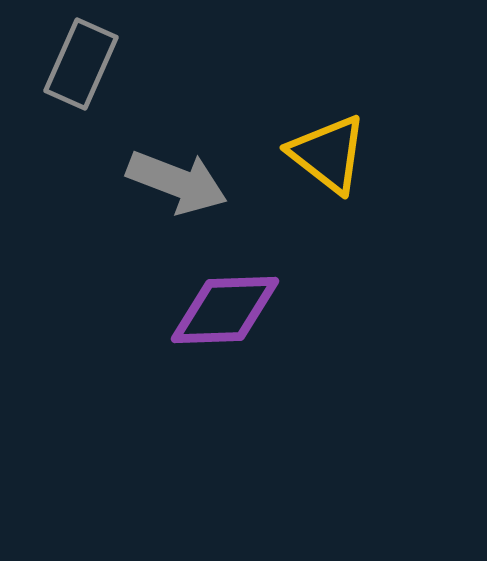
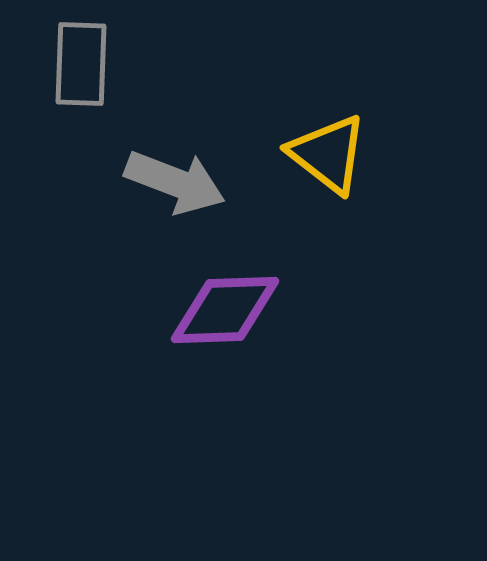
gray rectangle: rotated 22 degrees counterclockwise
gray arrow: moved 2 px left
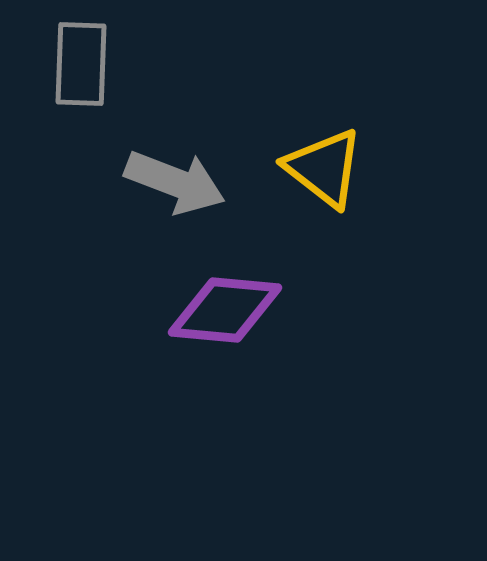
yellow triangle: moved 4 px left, 14 px down
purple diamond: rotated 7 degrees clockwise
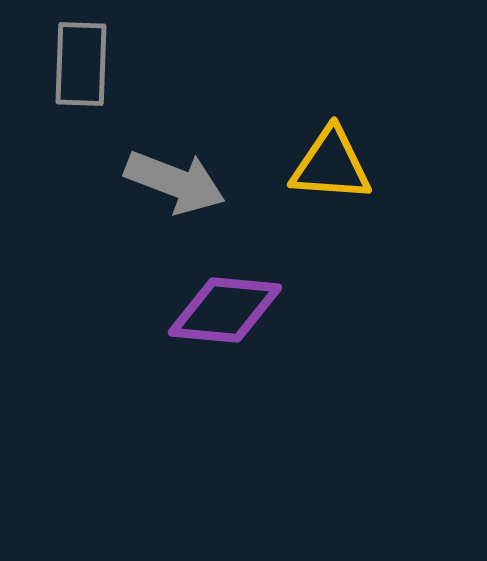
yellow triangle: moved 7 px right, 3 px up; rotated 34 degrees counterclockwise
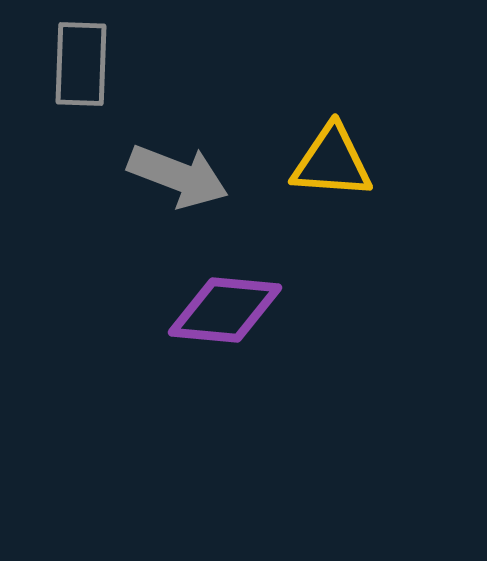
yellow triangle: moved 1 px right, 3 px up
gray arrow: moved 3 px right, 6 px up
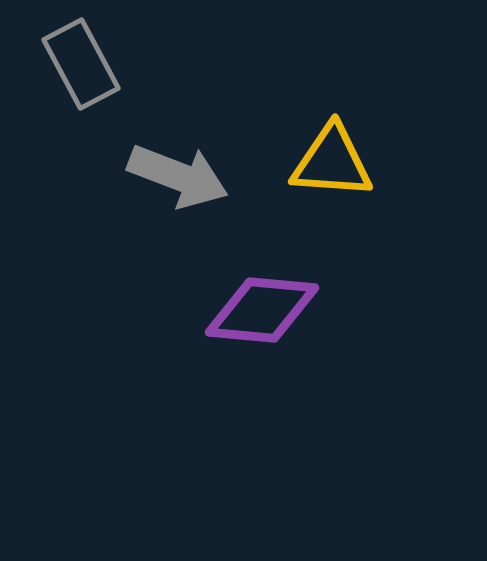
gray rectangle: rotated 30 degrees counterclockwise
purple diamond: moved 37 px right
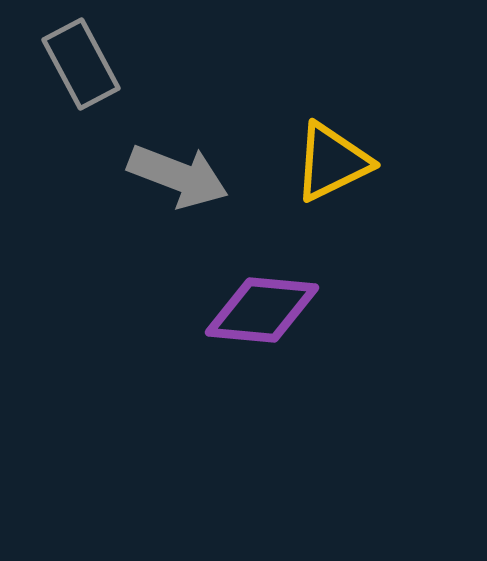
yellow triangle: rotated 30 degrees counterclockwise
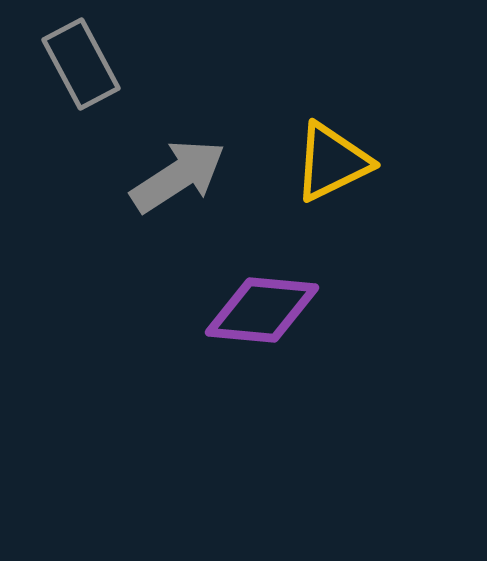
gray arrow: rotated 54 degrees counterclockwise
